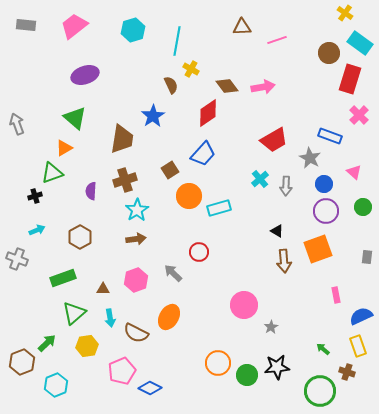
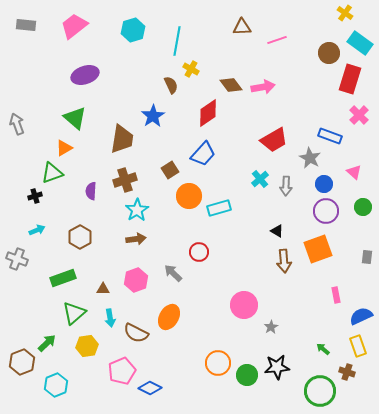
brown diamond at (227, 86): moved 4 px right, 1 px up
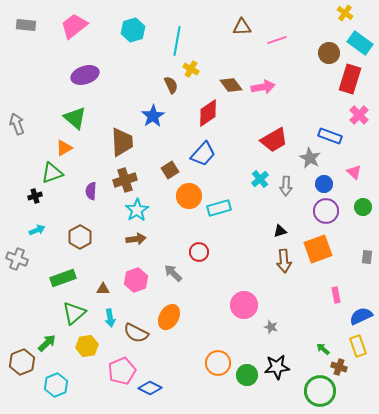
brown trapezoid at (122, 139): moved 3 px down; rotated 12 degrees counterclockwise
black triangle at (277, 231): moved 3 px right; rotated 48 degrees counterclockwise
gray star at (271, 327): rotated 24 degrees counterclockwise
brown cross at (347, 372): moved 8 px left, 5 px up
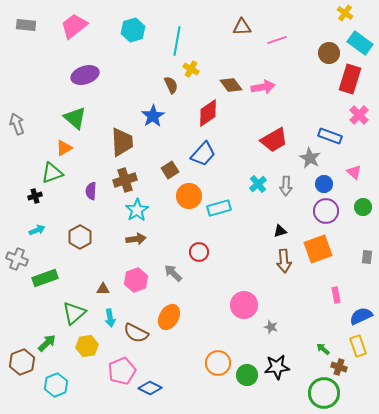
cyan cross at (260, 179): moved 2 px left, 5 px down
green rectangle at (63, 278): moved 18 px left
green circle at (320, 391): moved 4 px right, 2 px down
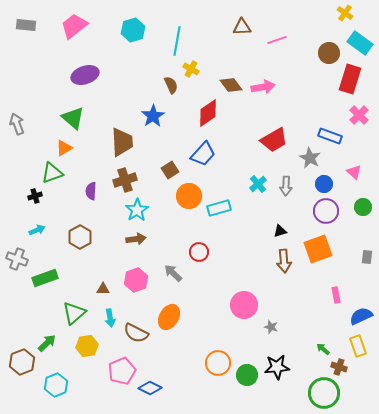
green triangle at (75, 118): moved 2 px left
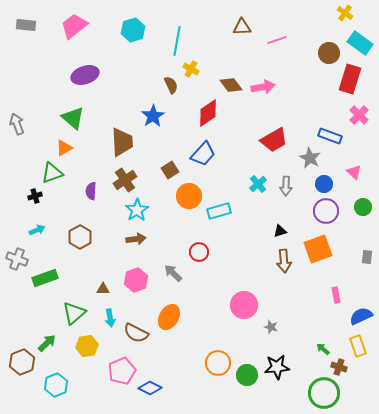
brown cross at (125, 180): rotated 15 degrees counterclockwise
cyan rectangle at (219, 208): moved 3 px down
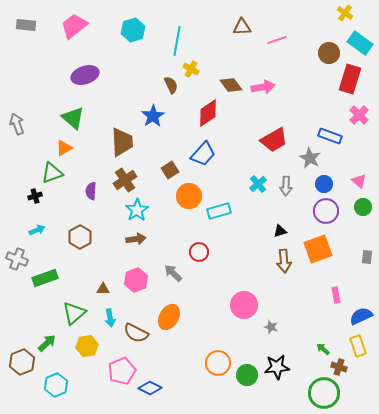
pink triangle at (354, 172): moved 5 px right, 9 px down
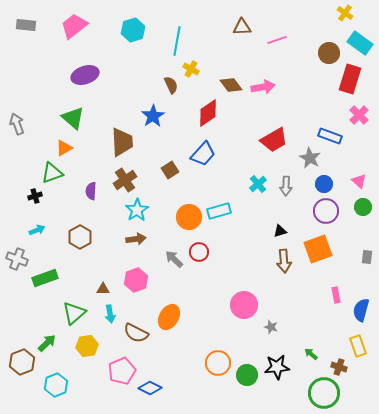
orange circle at (189, 196): moved 21 px down
gray arrow at (173, 273): moved 1 px right, 14 px up
blue semicircle at (361, 316): moved 6 px up; rotated 50 degrees counterclockwise
cyan arrow at (110, 318): moved 4 px up
green arrow at (323, 349): moved 12 px left, 5 px down
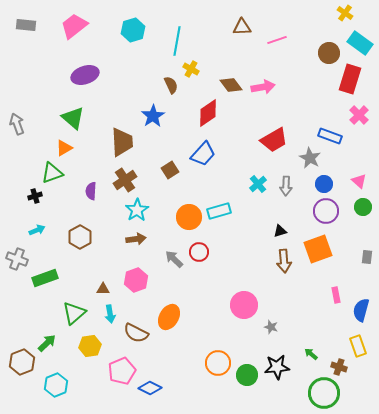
yellow hexagon at (87, 346): moved 3 px right
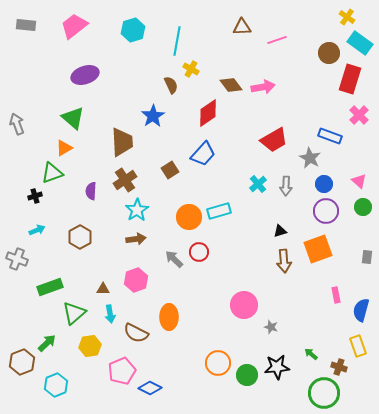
yellow cross at (345, 13): moved 2 px right, 4 px down
green rectangle at (45, 278): moved 5 px right, 9 px down
orange ellipse at (169, 317): rotated 30 degrees counterclockwise
